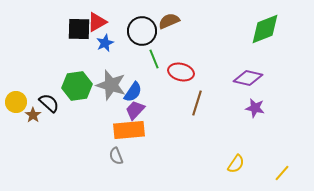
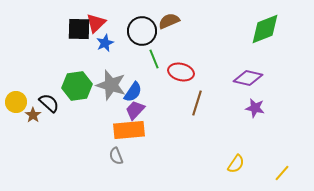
red triangle: moved 1 px left, 1 px down; rotated 15 degrees counterclockwise
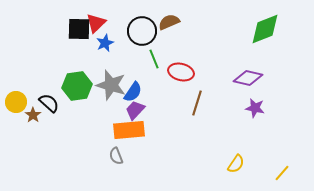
brown semicircle: moved 1 px down
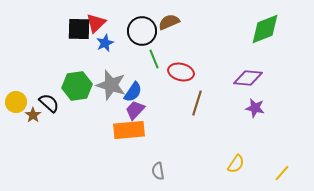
purple diamond: rotated 8 degrees counterclockwise
gray semicircle: moved 42 px right, 15 px down; rotated 12 degrees clockwise
